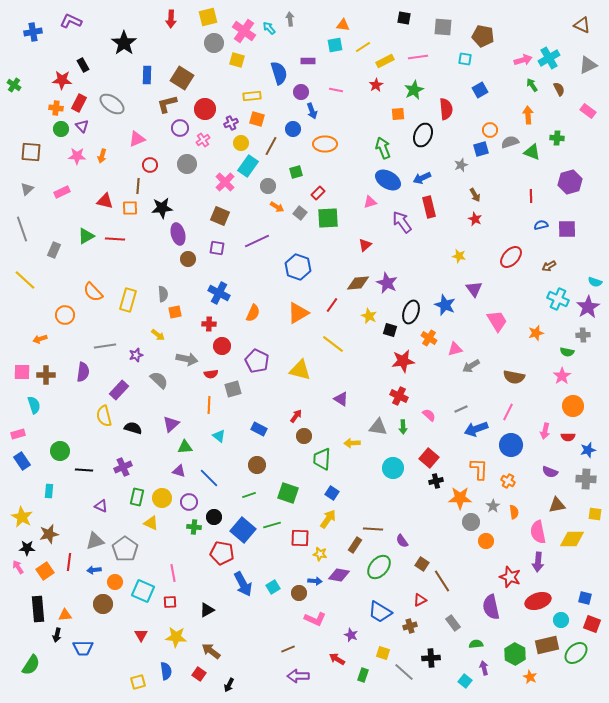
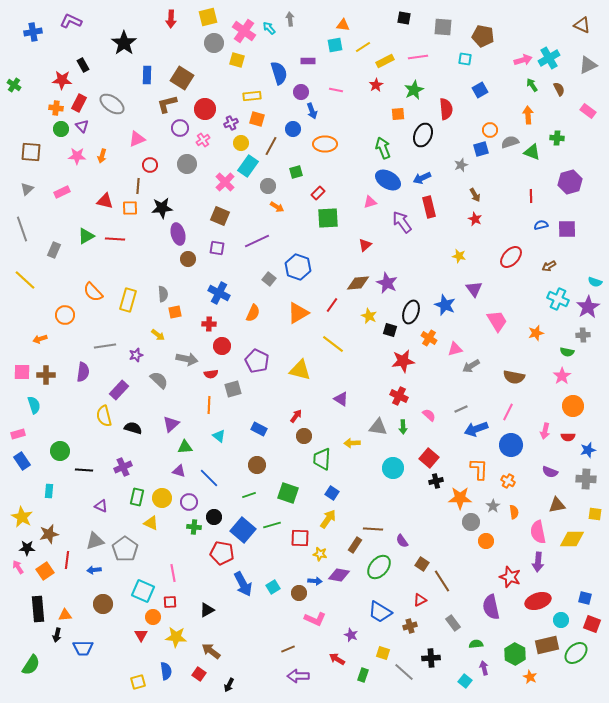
gray square at (300, 213): moved 31 px left, 66 px down
red line at (69, 562): moved 2 px left, 2 px up
orange circle at (115, 582): moved 38 px right, 35 px down
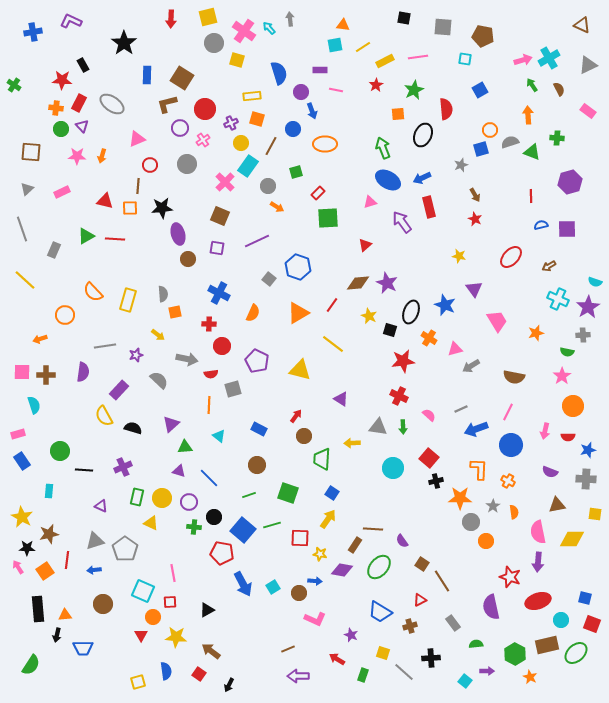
purple rectangle at (308, 61): moved 12 px right, 9 px down
yellow semicircle at (104, 416): rotated 15 degrees counterclockwise
purple diamond at (339, 575): moved 3 px right, 5 px up
purple arrow at (484, 668): moved 3 px right, 3 px down; rotated 104 degrees clockwise
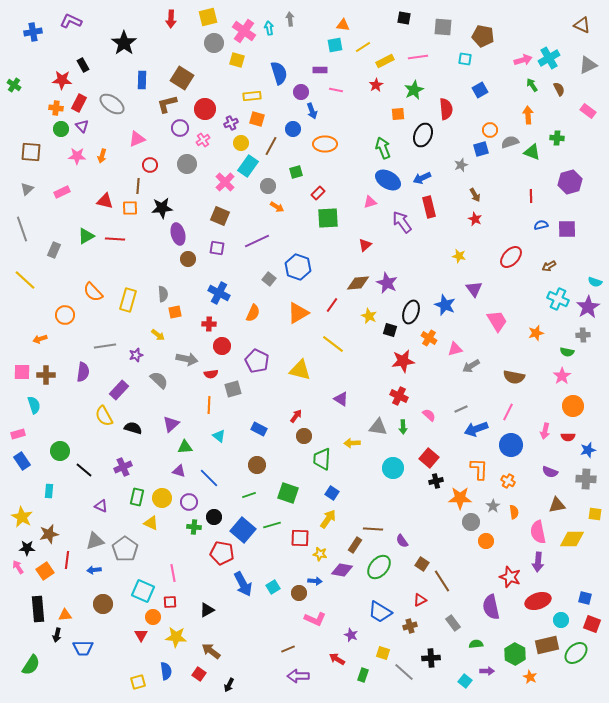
cyan arrow at (269, 28): rotated 32 degrees clockwise
blue rectangle at (147, 75): moved 5 px left, 5 px down
black line at (84, 470): rotated 36 degrees clockwise
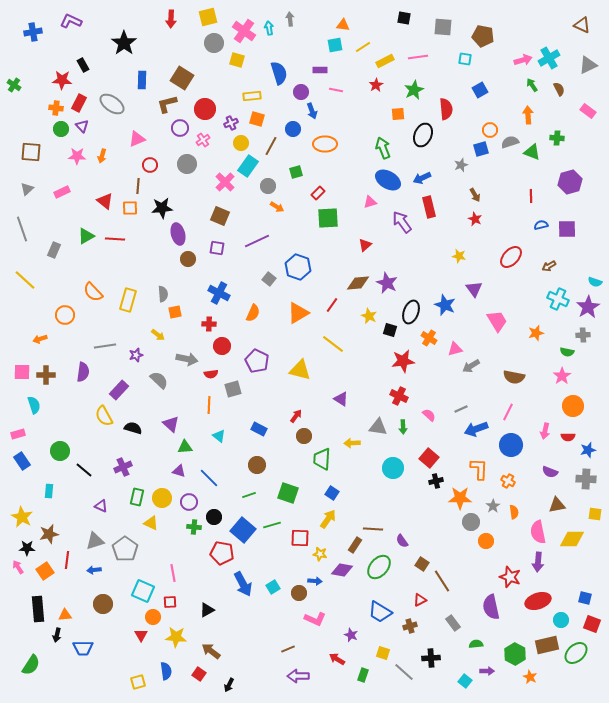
red triangle at (105, 201): rotated 24 degrees clockwise
purple triangle at (171, 424): rotated 36 degrees counterclockwise
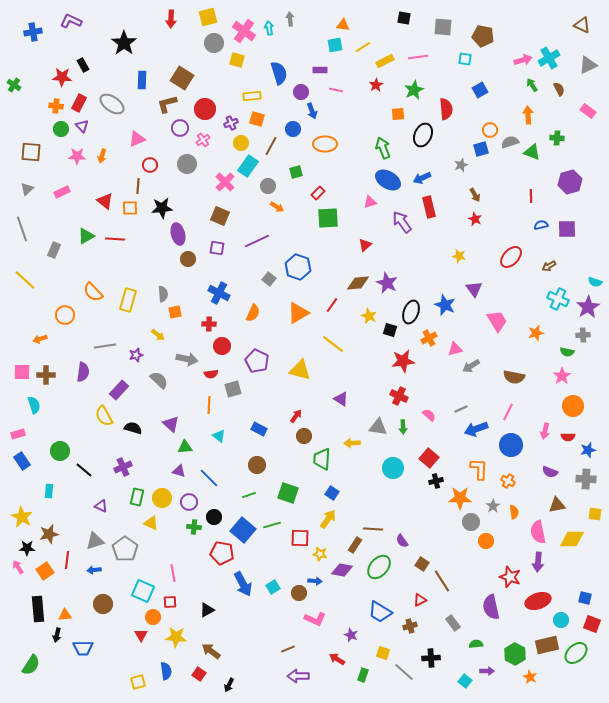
red star at (62, 80): moved 3 px up
orange cross at (56, 108): moved 2 px up
orange cross at (429, 338): rotated 28 degrees clockwise
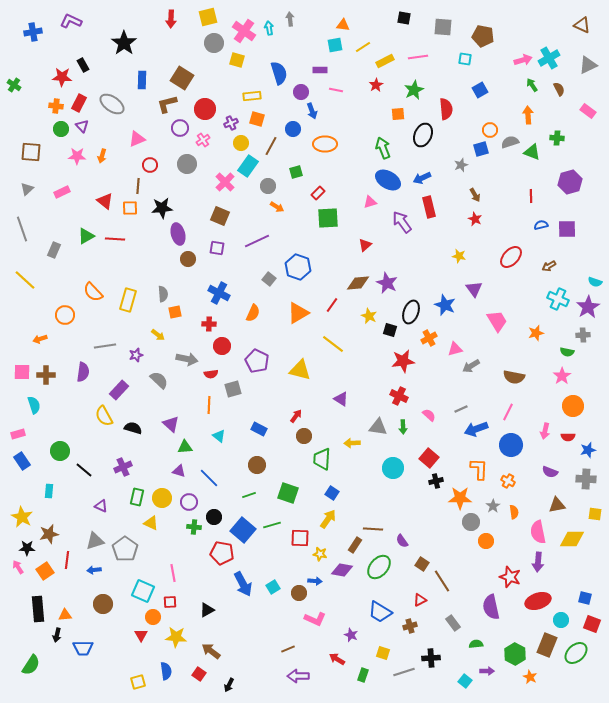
brown rectangle at (547, 645): rotated 55 degrees counterclockwise
gray line at (404, 672): rotated 60 degrees counterclockwise
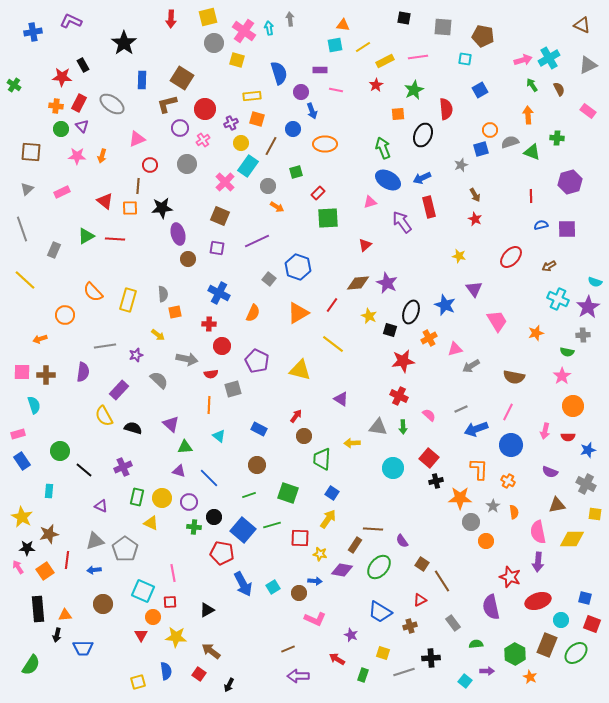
gray cross at (586, 479): moved 5 px down; rotated 24 degrees clockwise
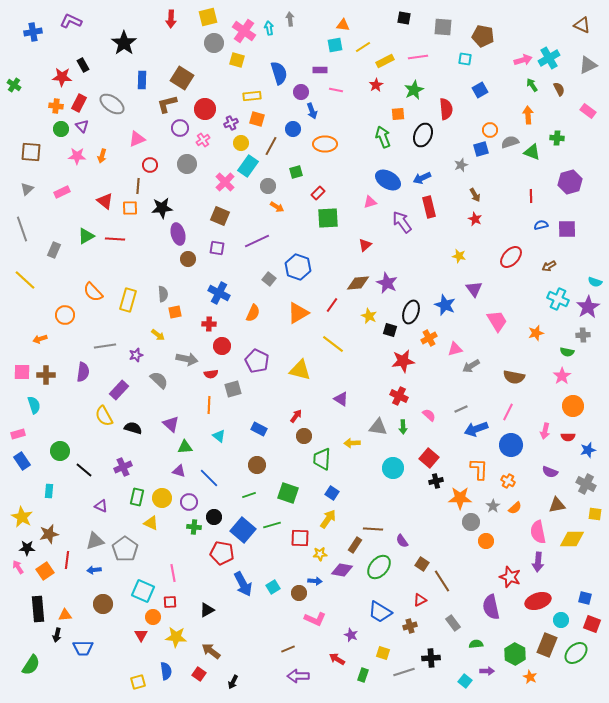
green arrow at (383, 148): moved 11 px up
orange semicircle at (514, 512): moved 1 px right, 4 px up; rotated 56 degrees clockwise
yellow star at (320, 554): rotated 16 degrees counterclockwise
black arrow at (229, 685): moved 4 px right, 3 px up
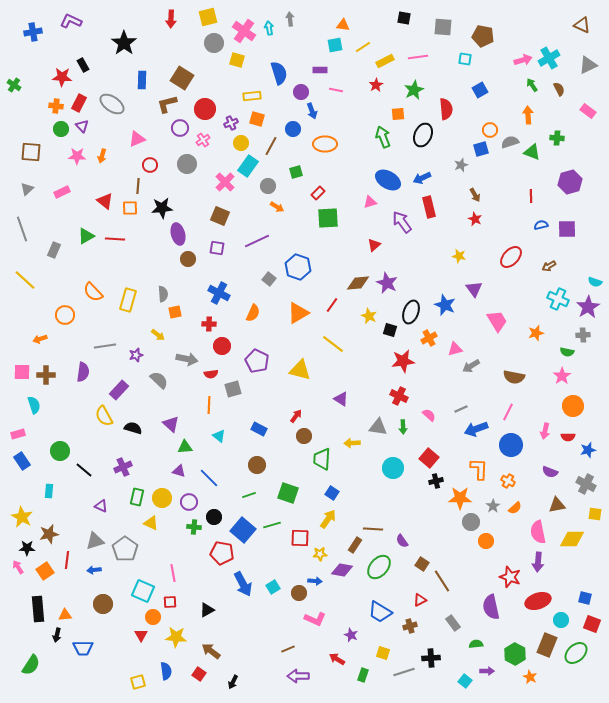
red triangle at (365, 245): moved 9 px right
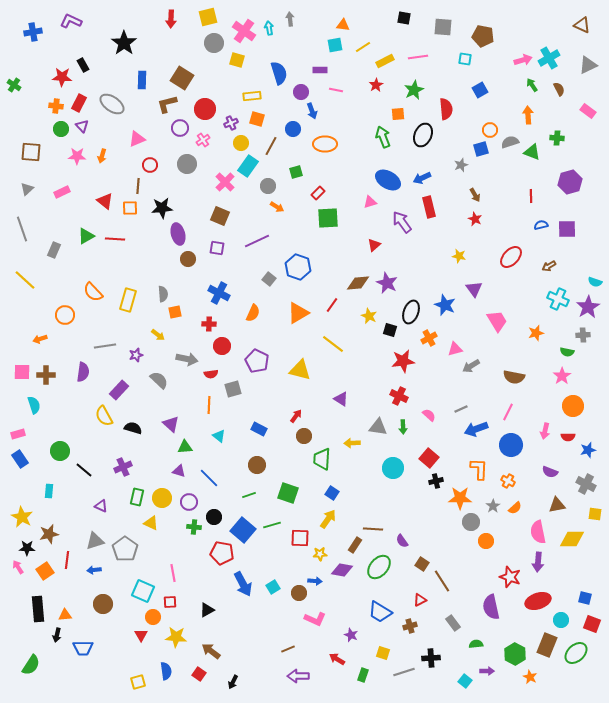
blue rectangle at (22, 461): moved 2 px left, 2 px up
